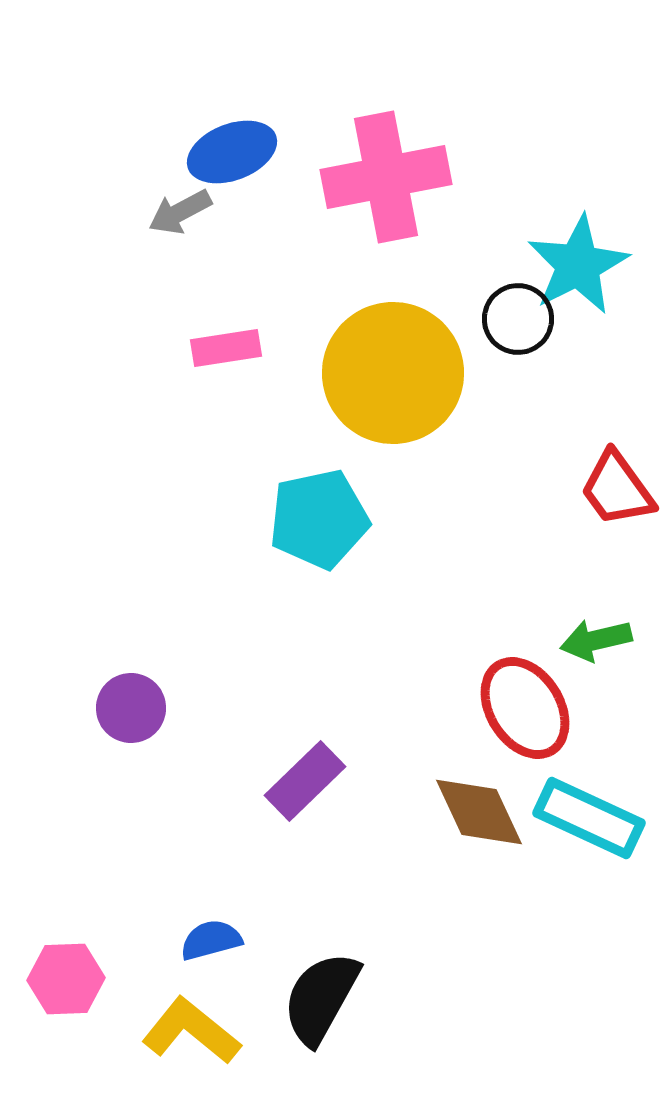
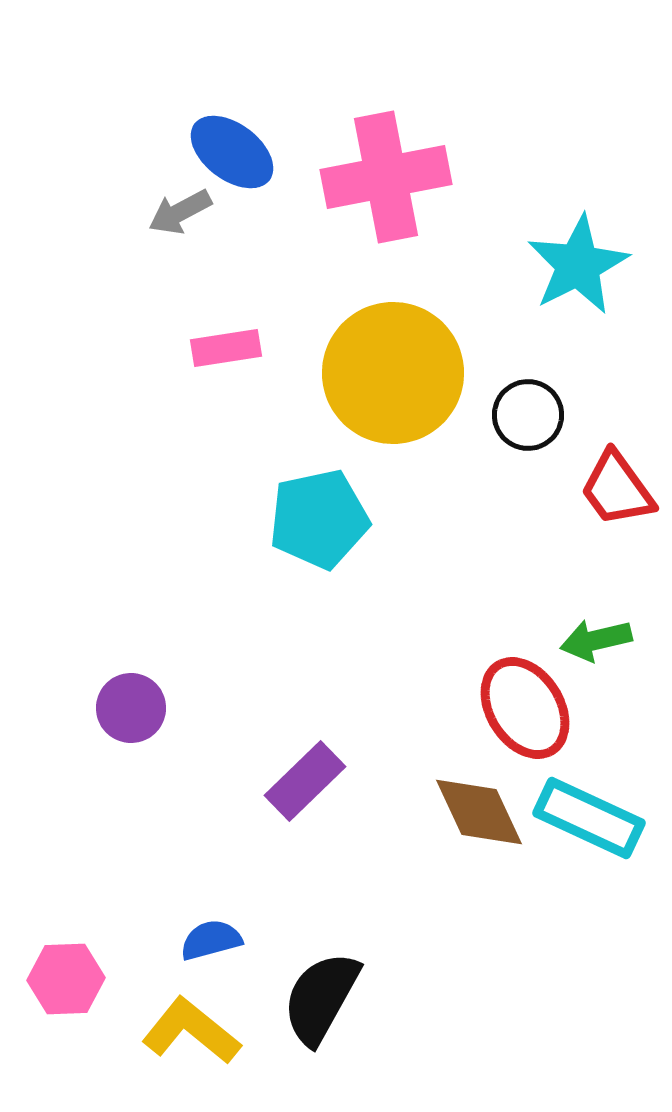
blue ellipse: rotated 58 degrees clockwise
black circle: moved 10 px right, 96 px down
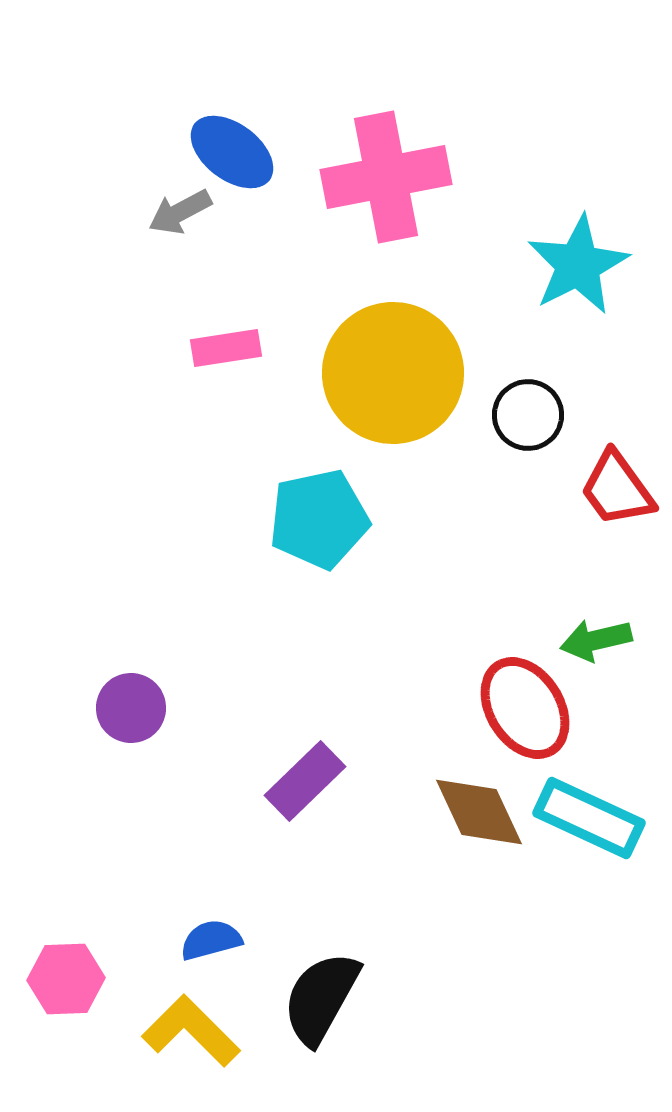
yellow L-shape: rotated 6 degrees clockwise
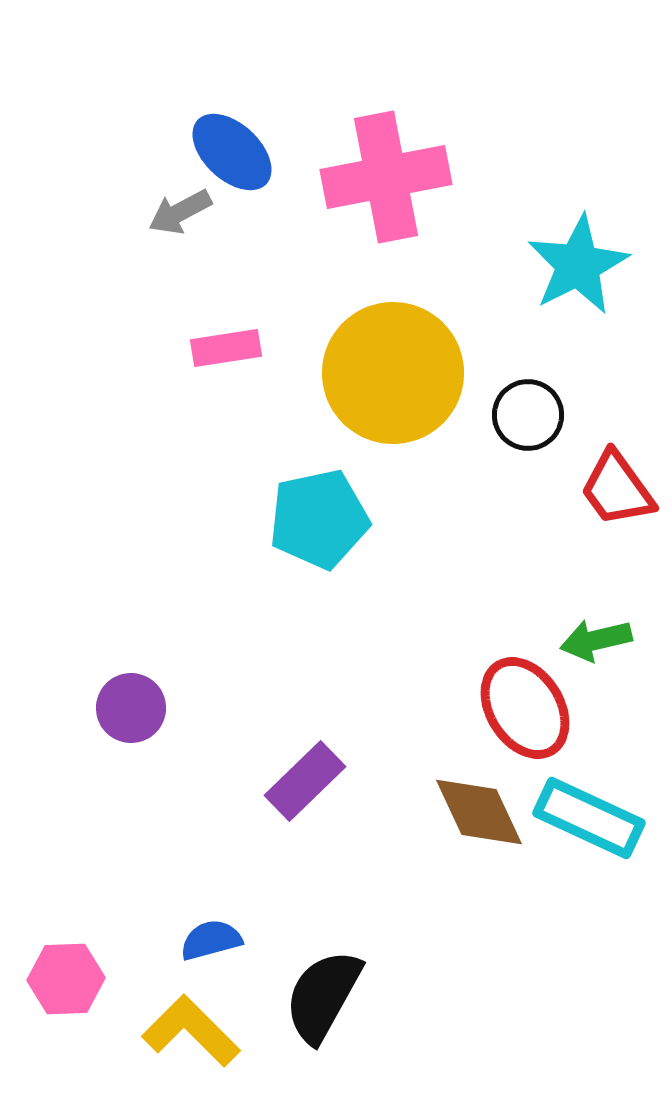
blue ellipse: rotated 6 degrees clockwise
black semicircle: moved 2 px right, 2 px up
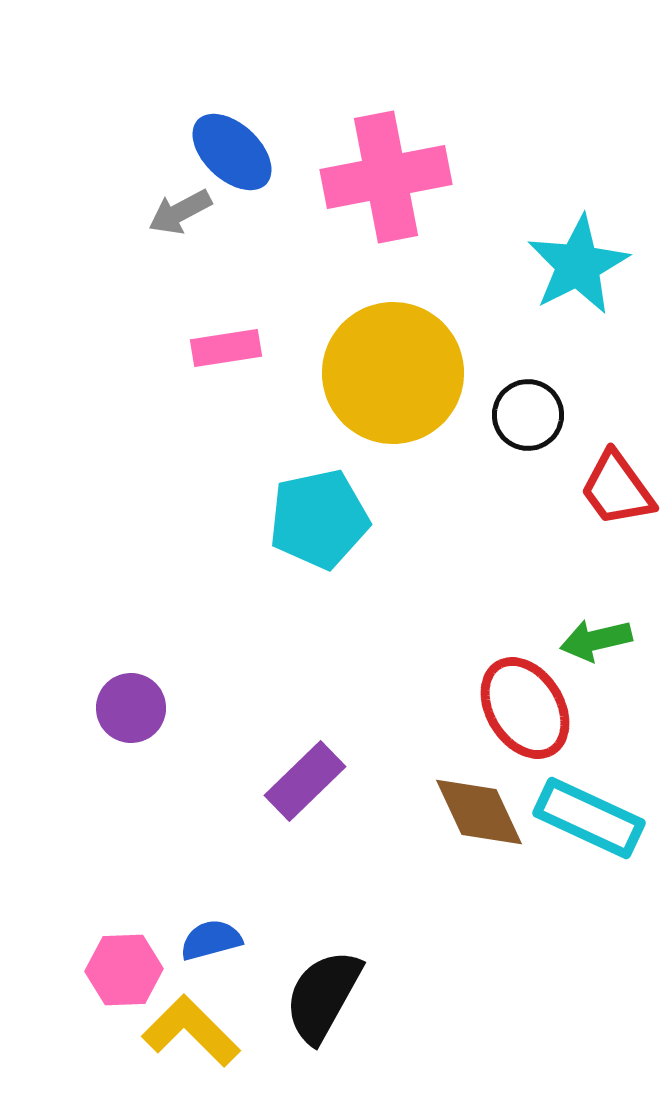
pink hexagon: moved 58 px right, 9 px up
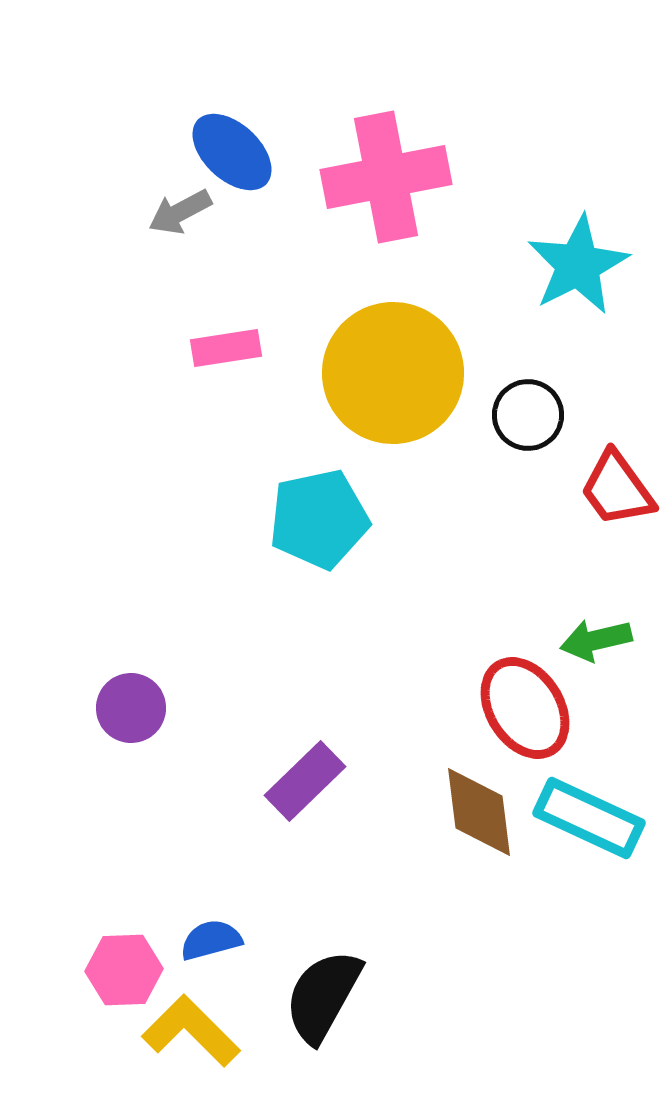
brown diamond: rotated 18 degrees clockwise
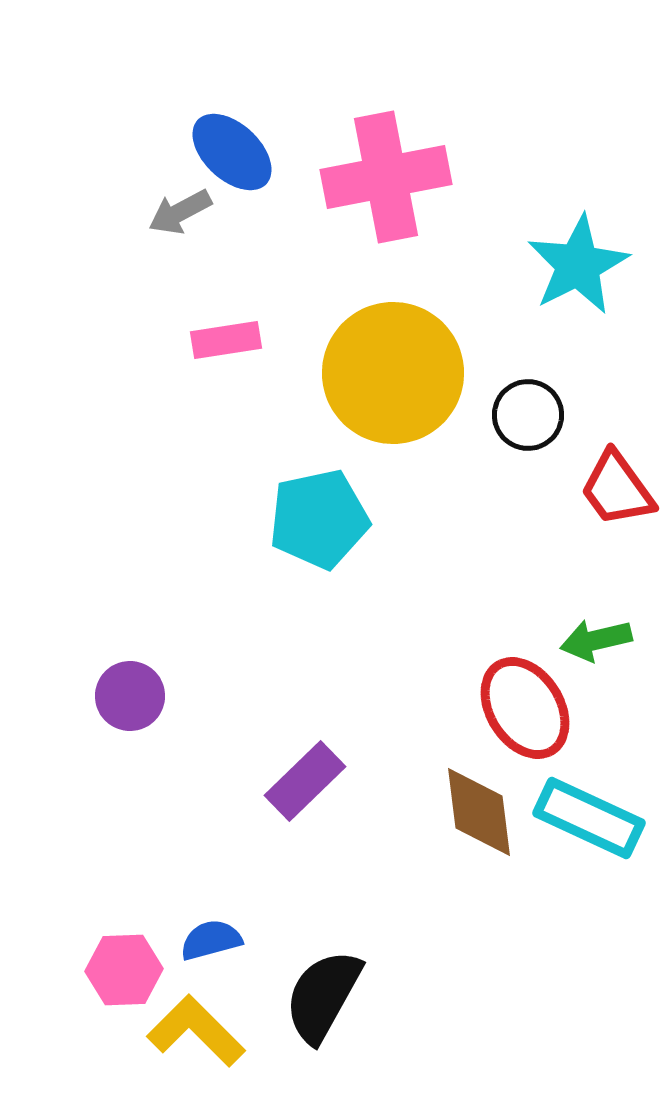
pink rectangle: moved 8 px up
purple circle: moved 1 px left, 12 px up
yellow L-shape: moved 5 px right
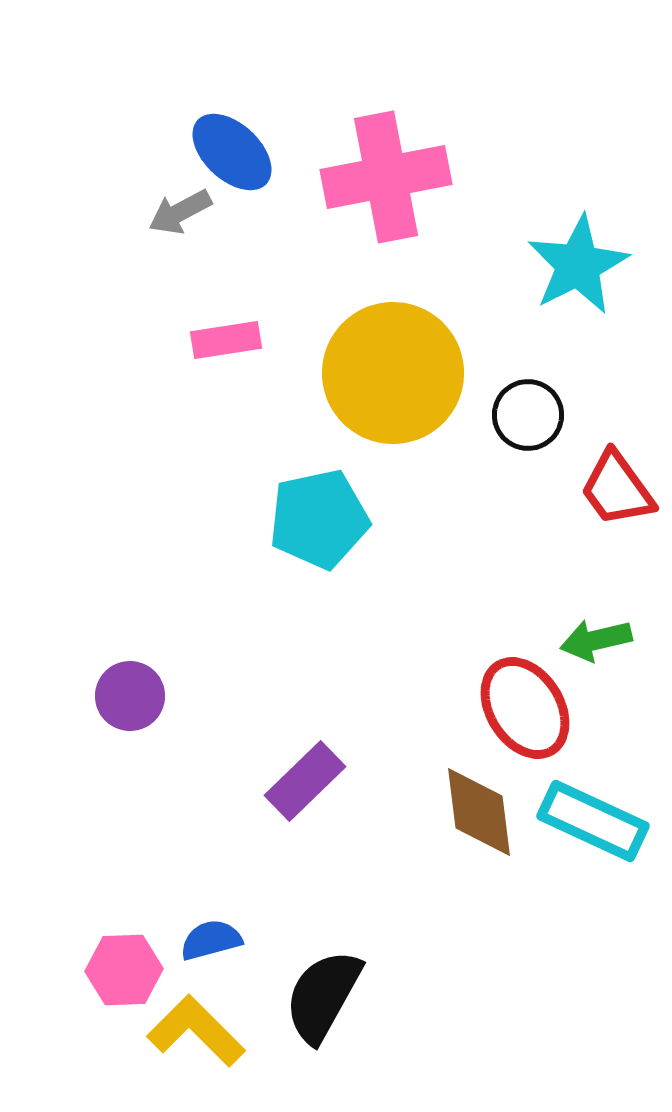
cyan rectangle: moved 4 px right, 3 px down
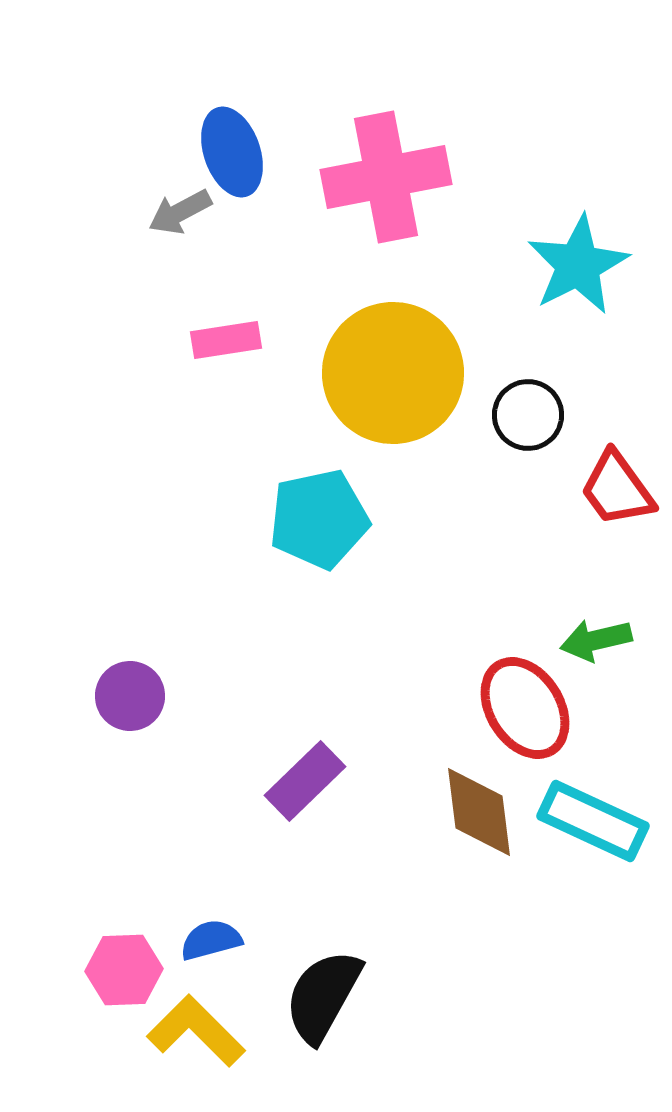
blue ellipse: rotated 28 degrees clockwise
